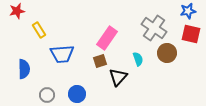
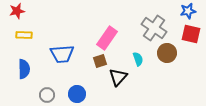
yellow rectangle: moved 15 px left, 5 px down; rotated 56 degrees counterclockwise
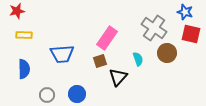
blue star: moved 3 px left, 1 px down; rotated 28 degrees clockwise
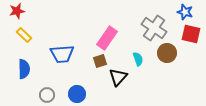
yellow rectangle: rotated 42 degrees clockwise
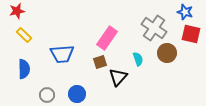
brown square: moved 1 px down
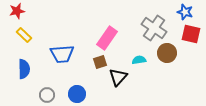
cyan semicircle: moved 1 px right, 1 px down; rotated 80 degrees counterclockwise
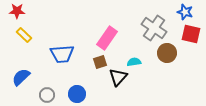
red star: rotated 14 degrees clockwise
cyan semicircle: moved 5 px left, 2 px down
blue semicircle: moved 3 px left, 8 px down; rotated 132 degrees counterclockwise
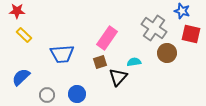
blue star: moved 3 px left, 1 px up
